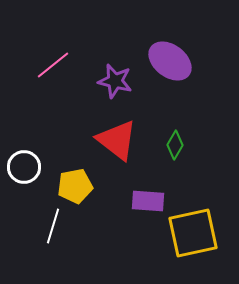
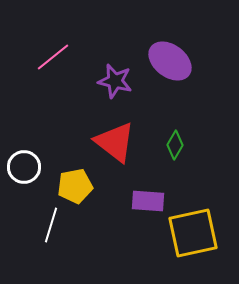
pink line: moved 8 px up
red triangle: moved 2 px left, 2 px down
white line: moved 2 px left, 1 px up
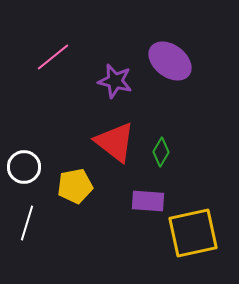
green diamond: moved 14 px left, 7 px down
white line: moved 24 px left, 2 px up
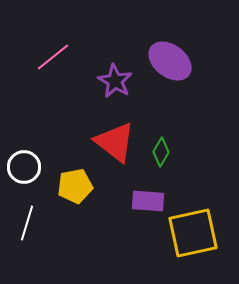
purple star: rotated 16 degrees clockwise
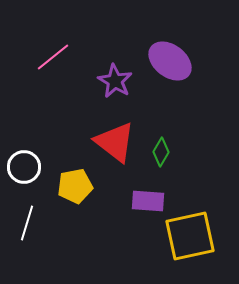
yellow square: moved 3 px left, 3 px down
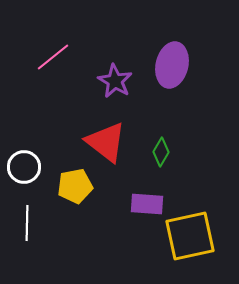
purple ellipse: moved 2 px right, 4 px down; rotated 66 degrees clockwise
red triangle: moved 9 px left
purple rectangle: moved 1 px left, 3 px down
white line: rotated 16 degrees counterclockwise
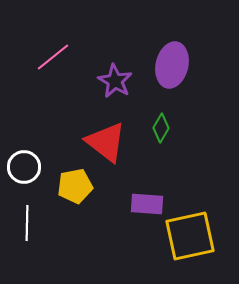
green diamond: moved 24 px up
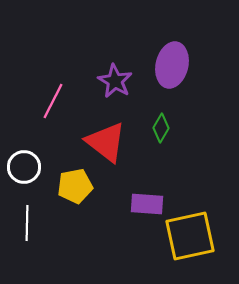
pink line: moved 44 px down; rotated 24 degrees counterclockwise
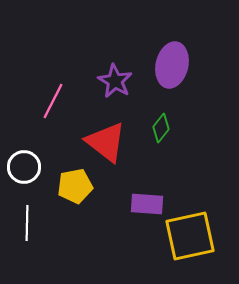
green diamond: rotated 8 degrees clockwise
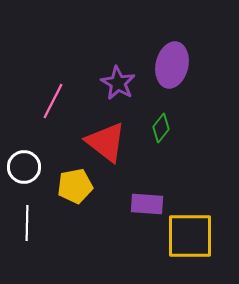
purple star: moved 3 px right, 2 px down
yellow square: rotated 12 degrees clockwise
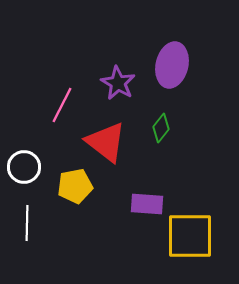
pink line: moved 9 px right, 4 px down
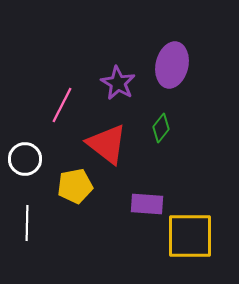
red triangle: moved 1 px right, 2 px down
white circle: moved 1 px right, 8 px up
